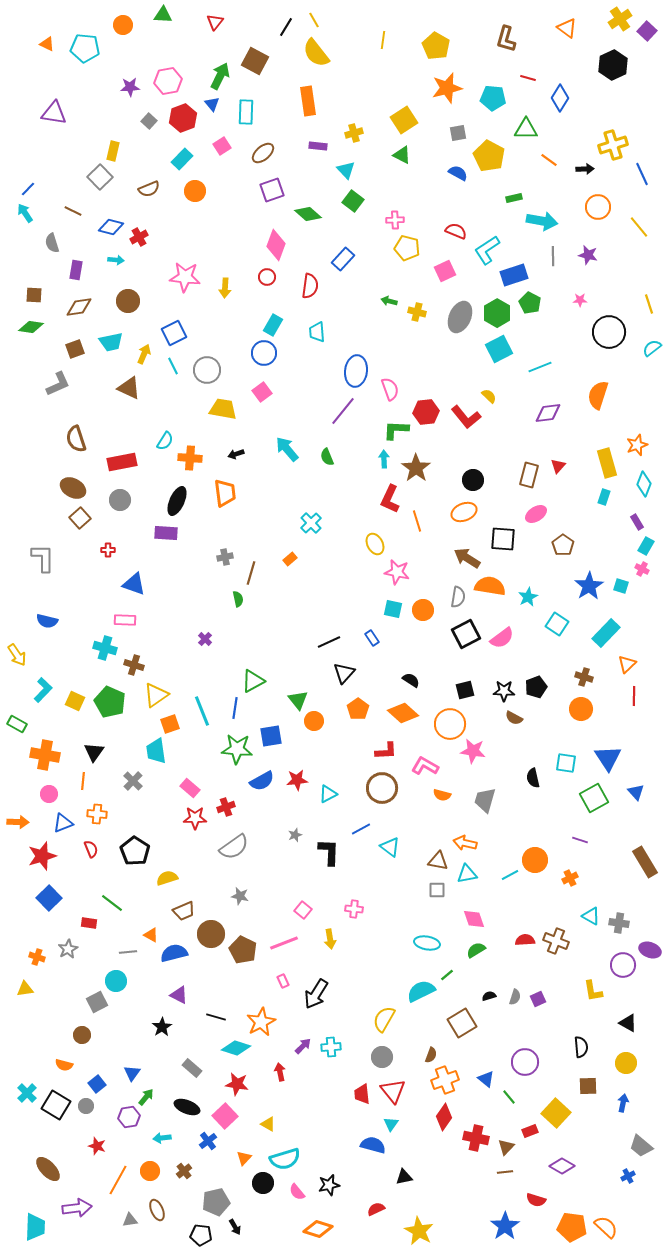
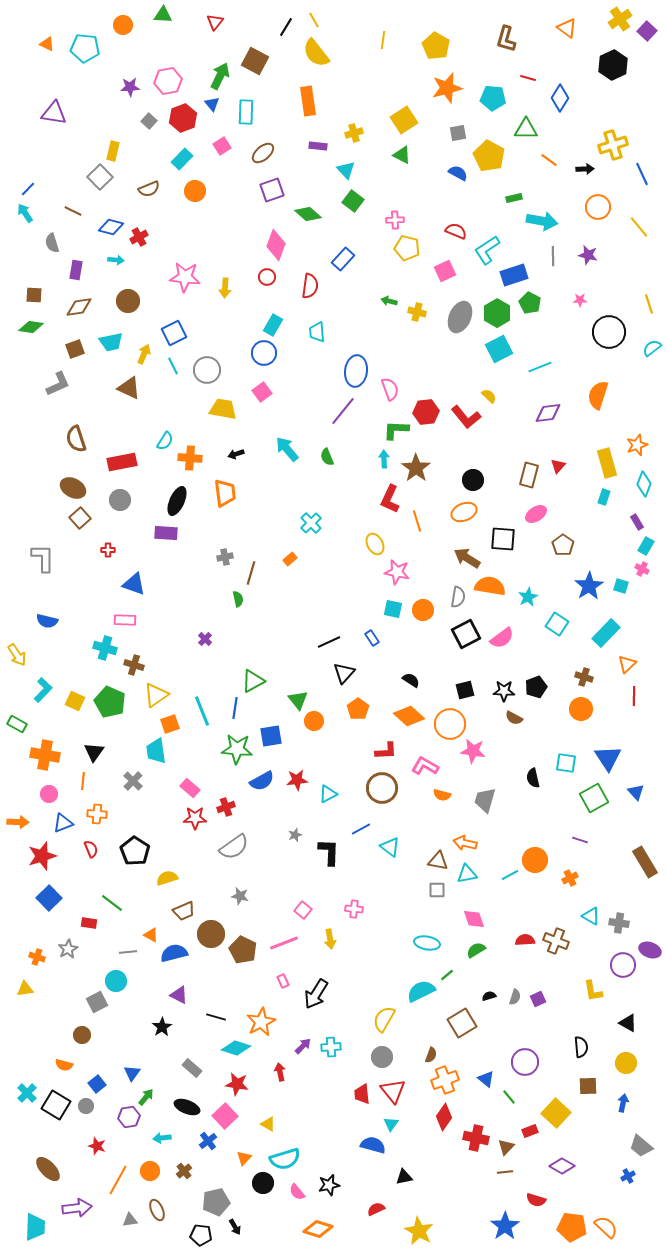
orange diamond at (403, 713): moved 6 px right, 3 px down
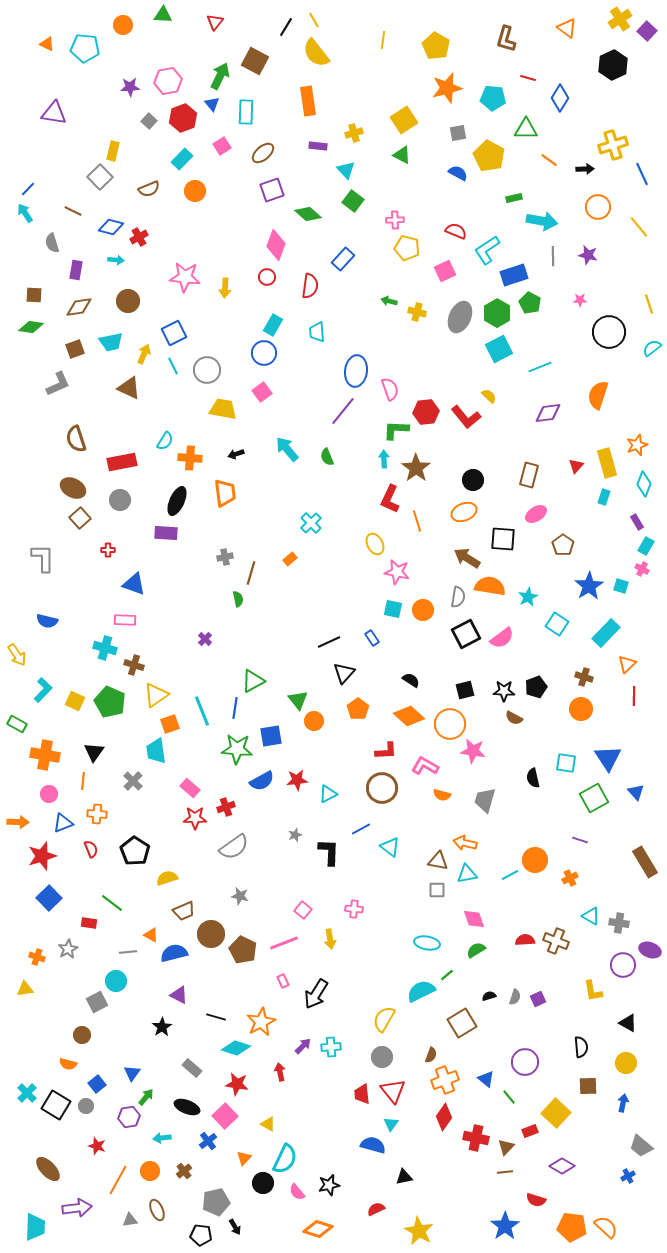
red triangle at (558, 466): moved 18 px right
orange semicircle at (64, 1065): moved 4 px right, 1 px up
cyan semicircle at (285, 1159): rotated 48 degrees counterclockwise
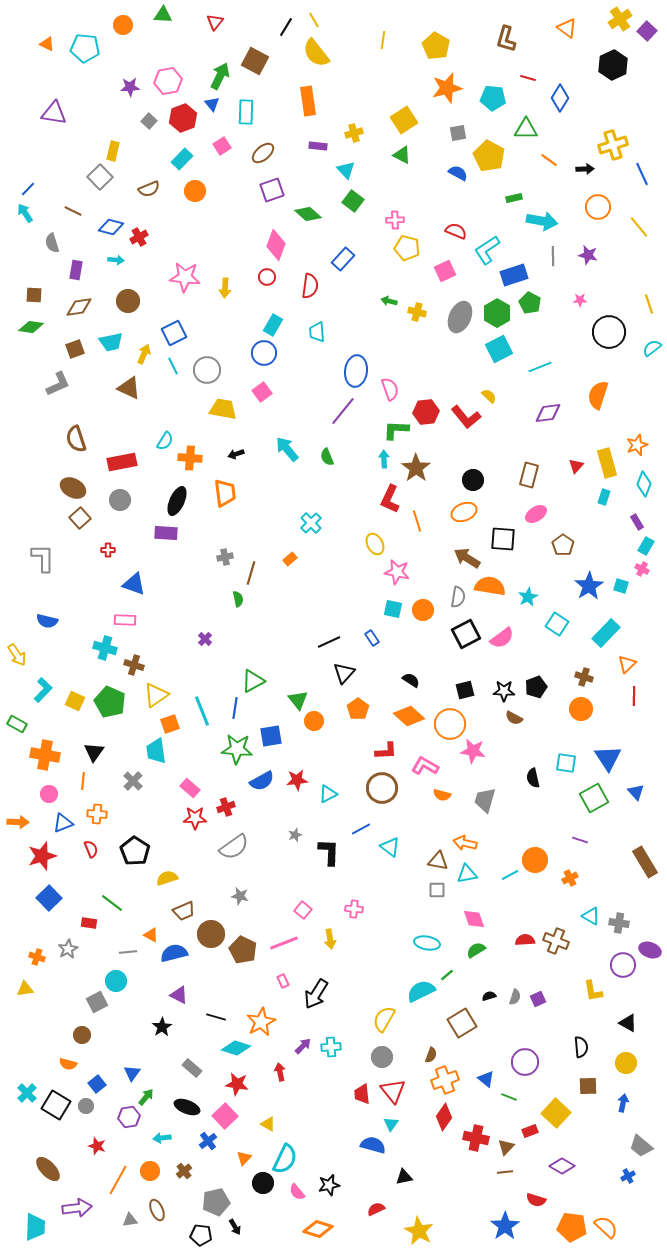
green line at (509, 1097): rotated 28 degrees counterclockwise
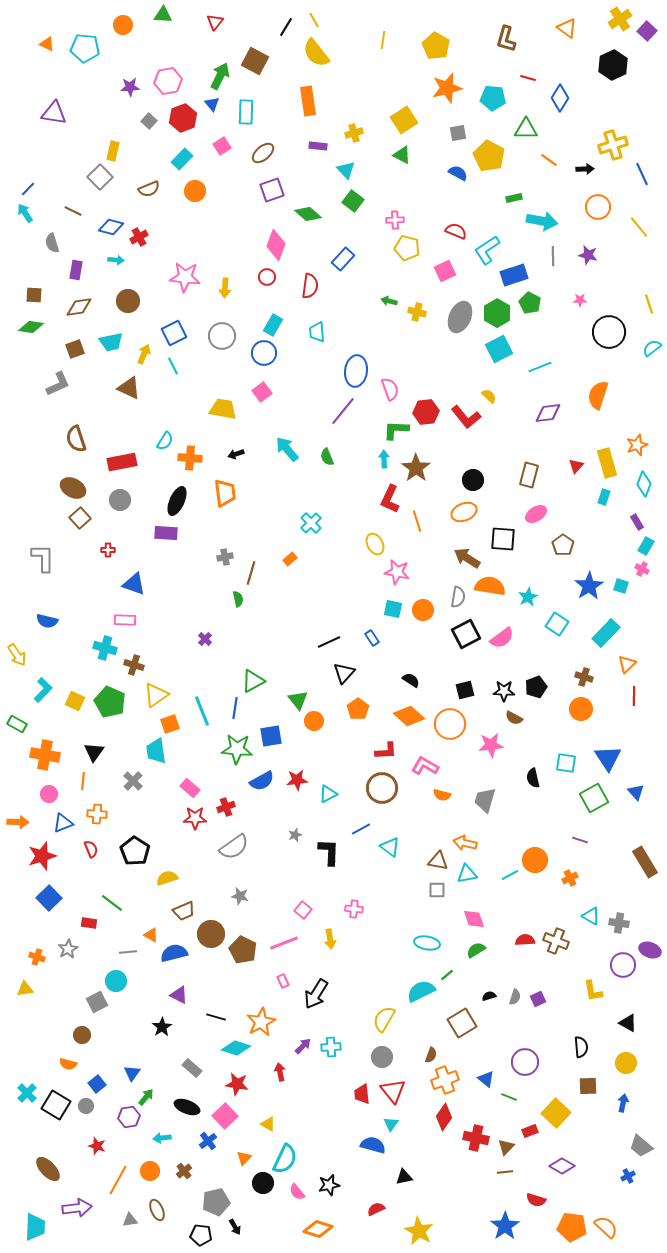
gray circle at (207, 370): moved 15 px right, 34 px up
pink star at (473, 751): moved 18 px right, 6 px up; rotated 15 degrees counterclockwise
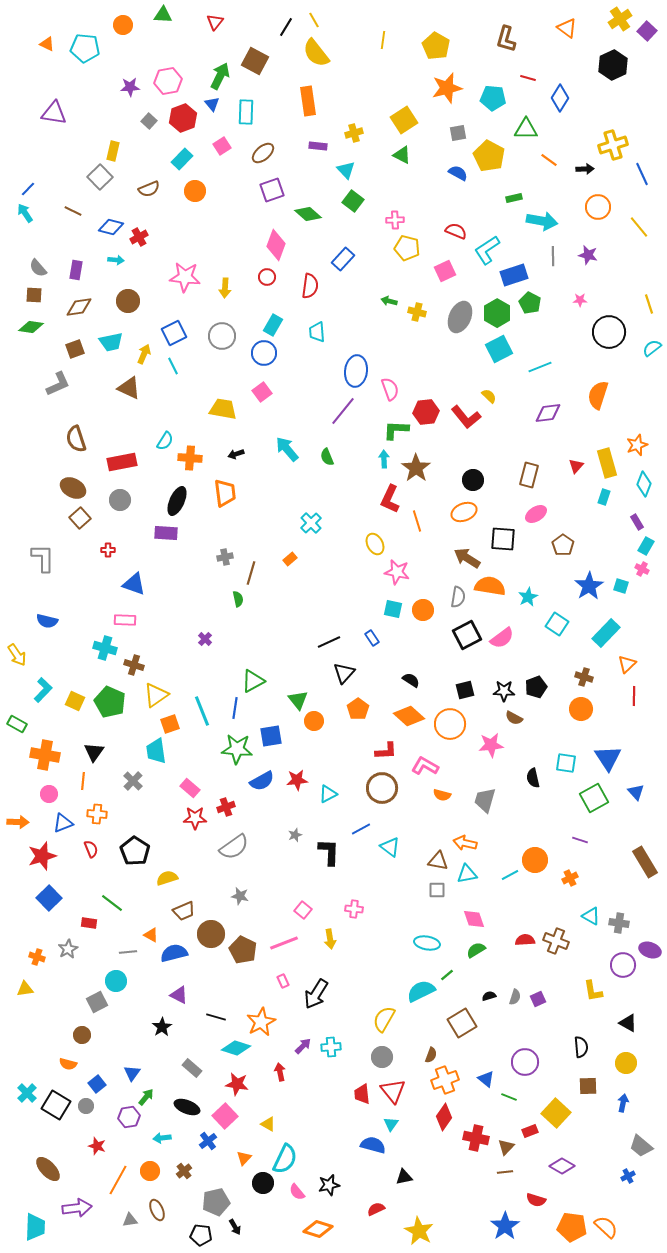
gray semicircle at (52, 243): moved 14 px left, 25 px down; rotated 24 degrees counterclockwise
black square at (466, 634): moved 1 px right, 1 px down
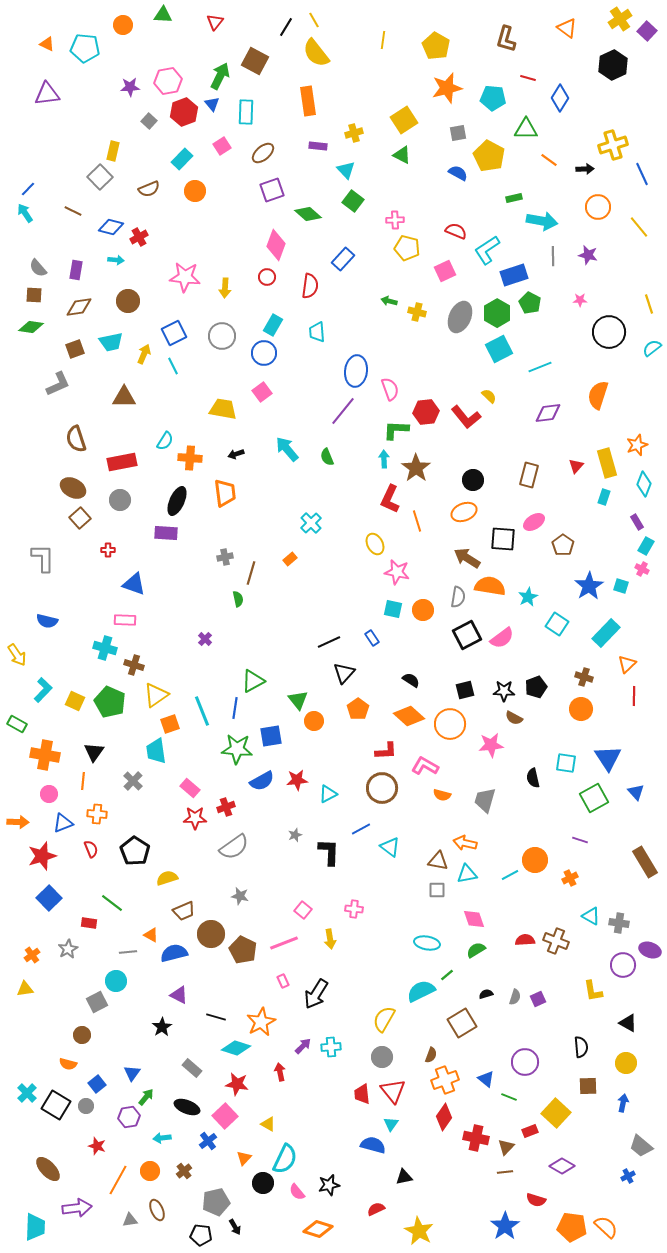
purple triangle at (54, 113): moved 7 px left, 19 px up; rotated 16 degrees counterclockwise
red hexagon at (183, 118): moved 1 px right, 6 px up
brown triangle at (129, 388): moved 5 px left, 9 px down; rotated 25 degrees counterclockwise
pink ellipse at (536, 514): moved 2 px left, 8 px down
orange cross at (37, 957): moved 5 px left, 2 px up; rotated 35 degrees clockwise
black semicircle at (489, 996): moved 3 px left, 2 px up
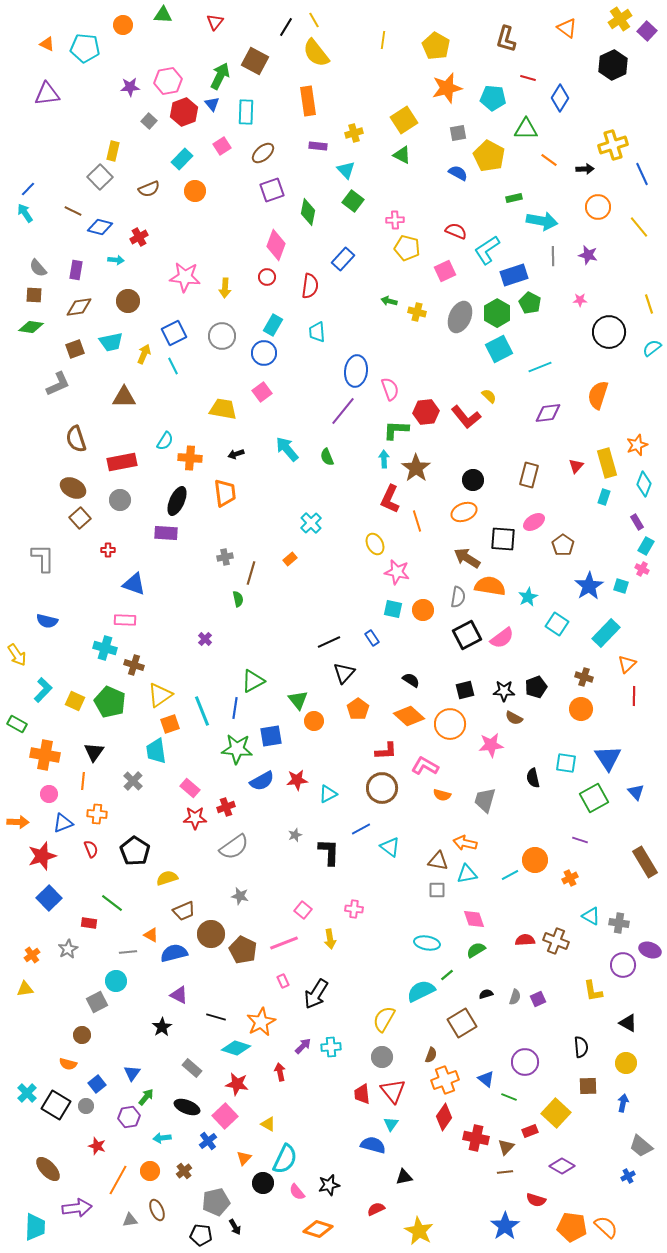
green diamond at (308, 214): moved 2 px up; rotated 60 degrees clockwise
blue diamond at (111, 227): moved 11 px left
yellow triangle at (156, 695): moved 4 px right
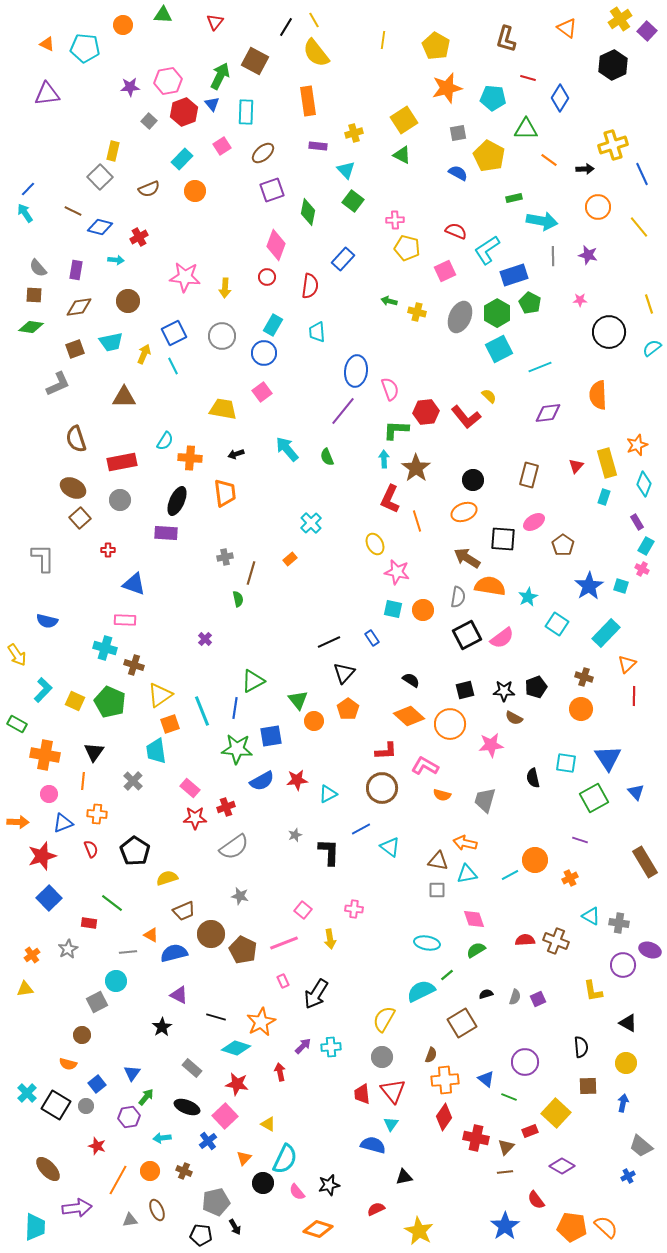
orange semicircle at (598, 395): rotated 20 degrees counterclockwise
orange pentagon at (358, 709): moved 10 px left
orange cross at (445, 1080): rotated 16 degrees clockwise
brown cross at (184, 1171): rotated 28 degrees counterclockwise
red semicircle at (536, 1200): rotated 36 degrees clockwise
